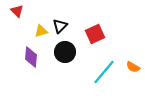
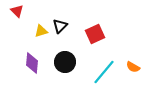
black circle: moved 10 px down
purple diamond: moved 1 px right, 6 px down
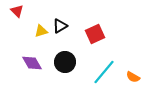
black triangle: rotated 14 degrees clockwise
purple diamond: rotated 35 degrees counterclockwise
orange semicircle: moved 10 px down
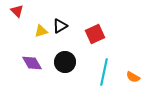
cyan line: rotated 28 degrees counterclockwise
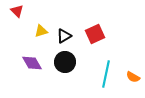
black triangle: moved 4 px right, 10 px down
cyan line: moved 2 px right, 2 px down
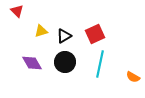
cyan line: moved 6 px left, 10 px up
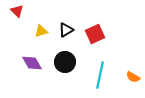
black triangle: moved 2 px right, 6 px up
cyan line: moved 11 px down
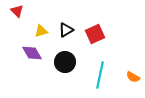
purple diamond: moved 10 px up
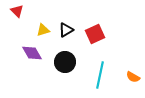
yellow triangle: moved 2 px right, 1 px up
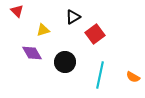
black triangle: moved 7 px right, 13 px up
red square: rotated 12 degrees counterclockwise
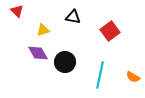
black triangle: rotated 42 degrees clockwise
red square: moved 15 px right, 3 px up
purple diamond: moved 6 px right
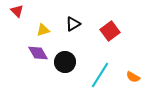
black triangle: moved 7 px down; rotated 42 degrees counterclockwise
cyan line: rotated 20 degrees clockwise
